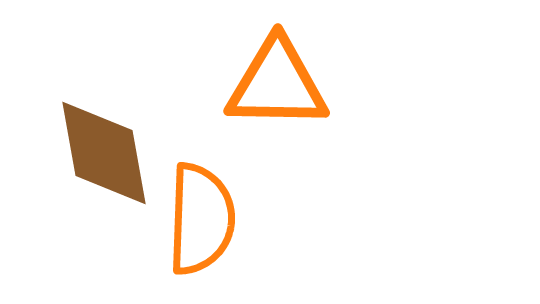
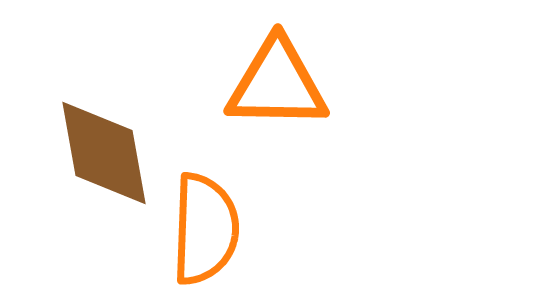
orange semicircle: moved 4 px right, 10 px down
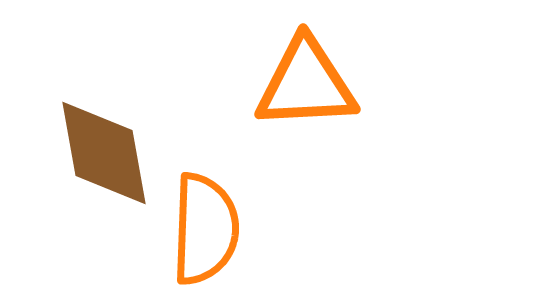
orange triangle: moved 29 px right; rotated 4 degrees counterclockwise
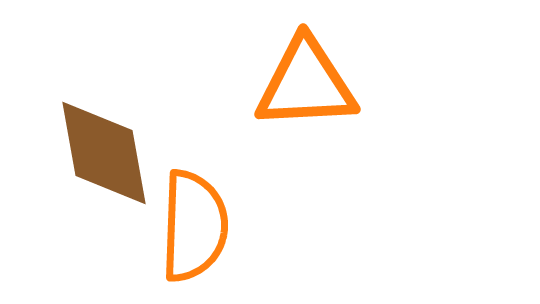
orange semicircle: moved 11 px left, 3 px up
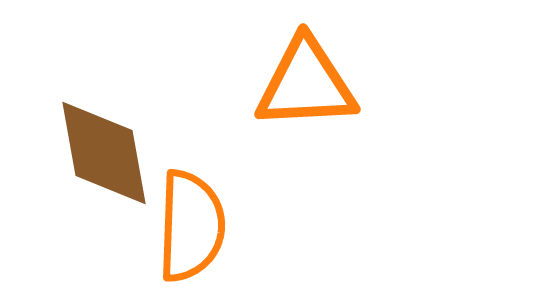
orange semicircle: moved 3 px left
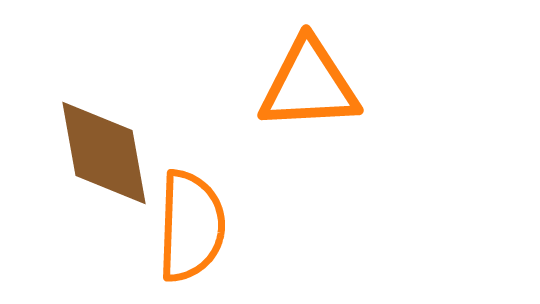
orange triangle: moved 3 px right, 1 px down
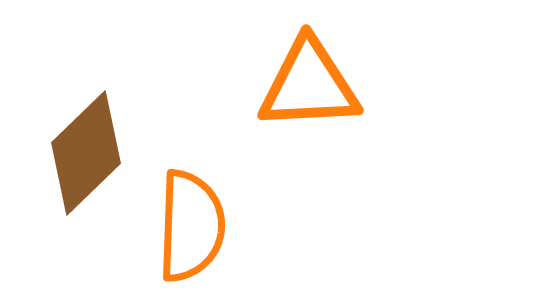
brown diamond: moved 18 px left; rotated 56 degrees clockwise
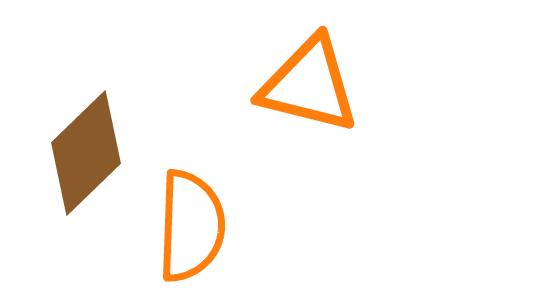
orange triangle: rotated 17 degrees clockwise
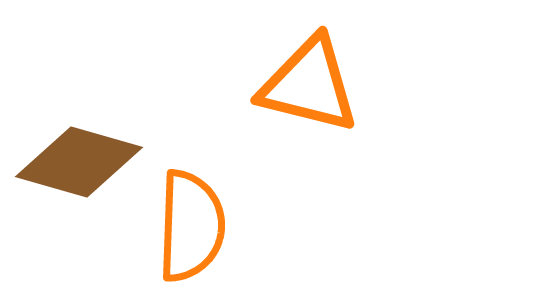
brown diamond: moved 7 px left, 9 px down; rotated 60 degrees clockwise
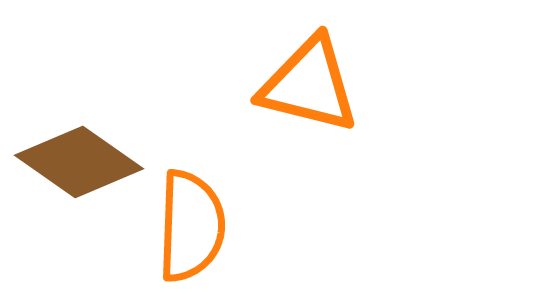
brown diamond: rotated 19 degrees clockwise
